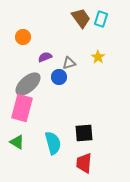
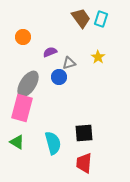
purple semicircle: moved 5 px right, 5 px up
gray ellipse: rotated 16 degrees counterclockwise
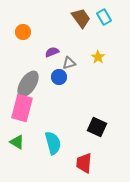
cyan rectangle: moved 3 px right, 2 px up; rotated 49 degrees counterclockwise
orange circle: moved 5 px up
purple semicircle: moved 2 px right
black square: moved 13 px right, 6 px up; rotated 30 degrees clockwise
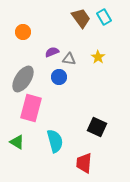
gray triangle: moved 4 px up; rotated 24 degrees clockwise
gray ellipse: moved 5 px left, 5 px up
pink rectangle: moved 9 px right
cyan semicircle: moved 2 px right, 2 px up
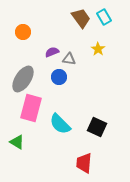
yellow star: moved 8 px up
cyan semicircle: moved 5 px right, 17 px up; rotated 150 degrees clockwise
